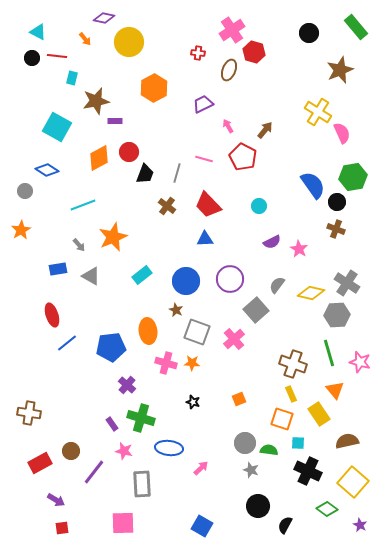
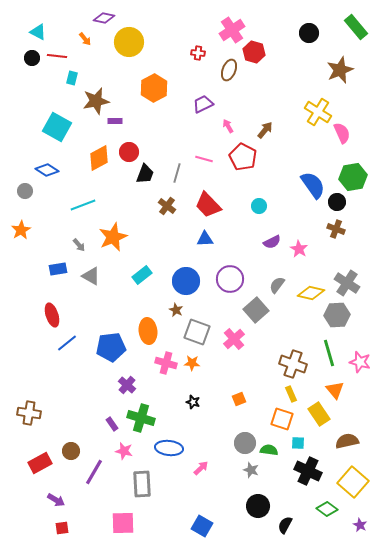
purple line at (94, 472): rotated 8 degrees counterclockwise
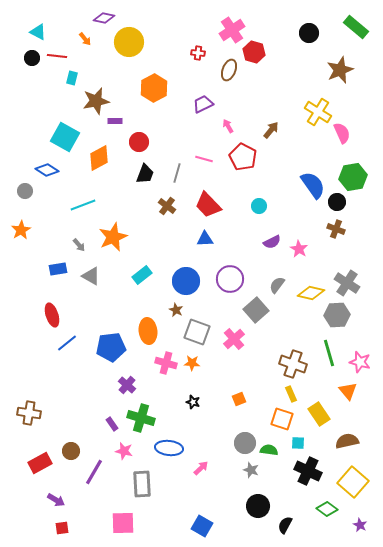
green rectangle at (356, 27): rotated 10 degrees counterclockwise
cyan square at (57, 127): moved 8 px right, 10 px down
brown arrow at (265, 130): moved 6 px right
red circle at (129, 152): moved 10 px right, 10 px up
orange triangle at (335, 390): moved 13 px right, 1 px down
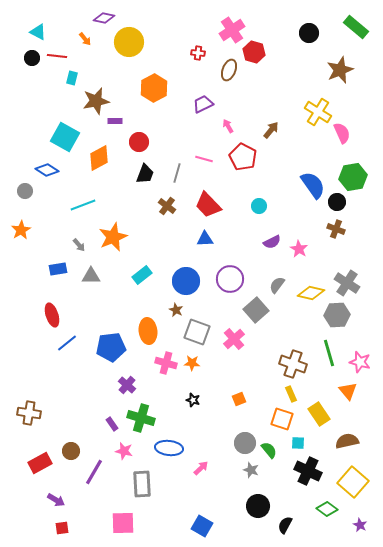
gray triangle at (91, 276): rotated 30 degrees counterclockwise
black star at (193, 402): moved 2 px up
green semicircle at (269, 450): rotated 42 degrees clockwise
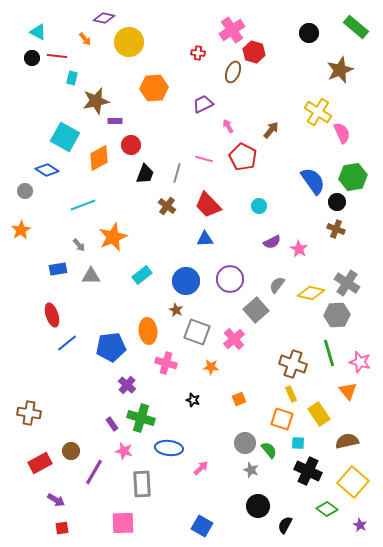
brown ellipse at (229, 70): moved 4 px right, 2 px down
orange hexagon at (154, 88): rotated 24 degrees clockwise
red circle at (139, 142): moved 8 px left, 3 px down
blue semicircle at (313, 185): moved 4 px up
orange star at (192, 363): moved 19 px right, 4 px down
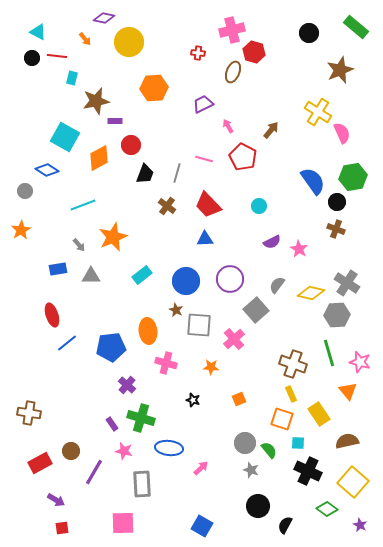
pink cross at (232, 30): rotated 20 degrees clockwise
gray square at (197, 332): moved 2 px right, 7 px up; rotated 16 degrees counterclockwise
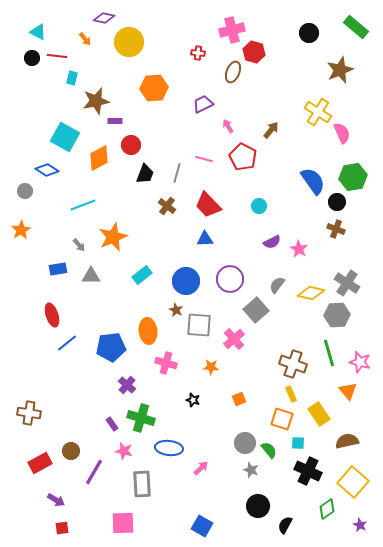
green diamond at (327, 509): rotated 70 degrees counterclockwise
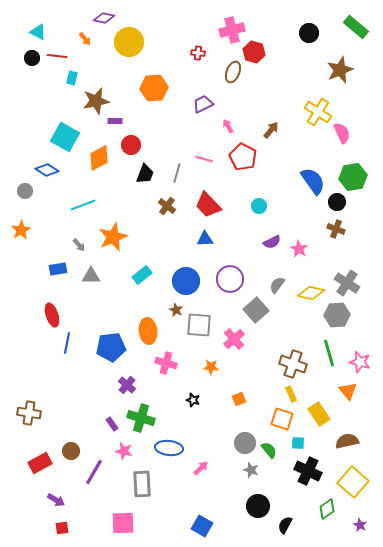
blue line at (67, 343): rotated 40 degrees counterclockwise
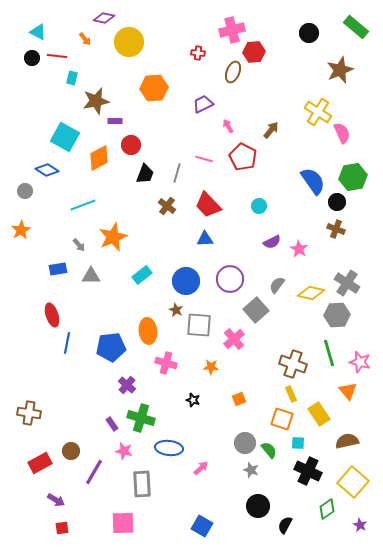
red hexagon at (254, 52): rotated 20 degrees counterclockwise
